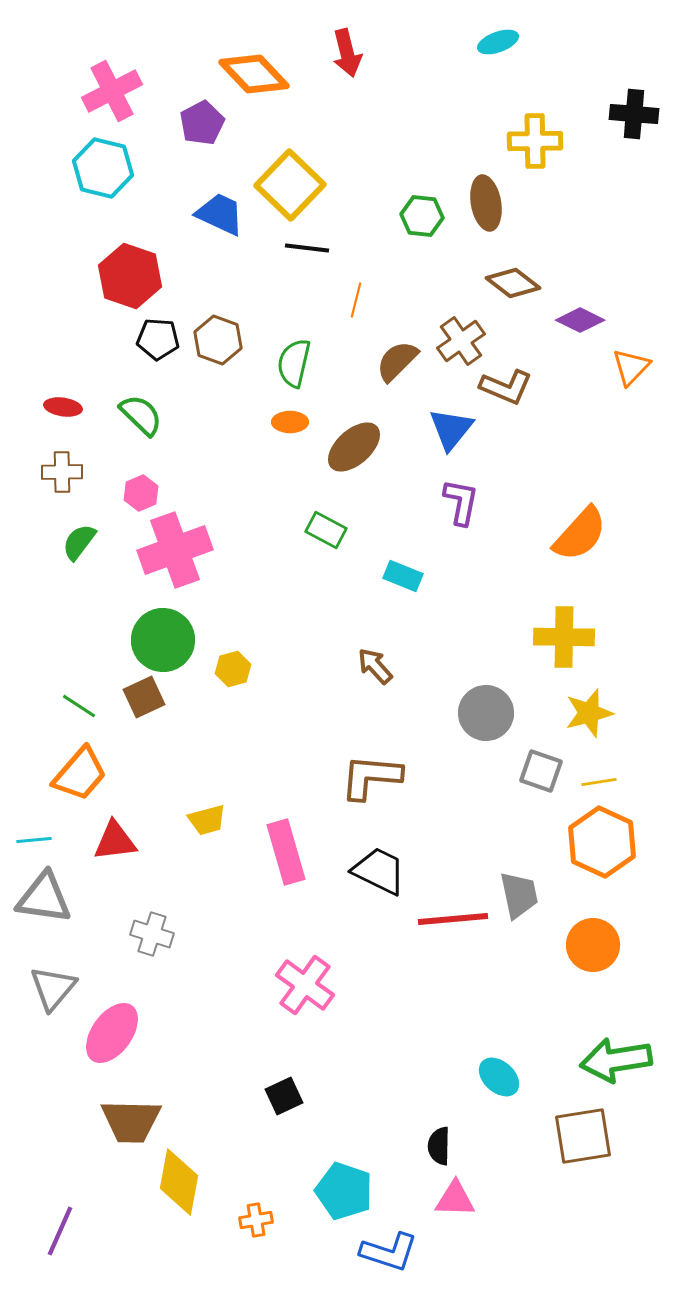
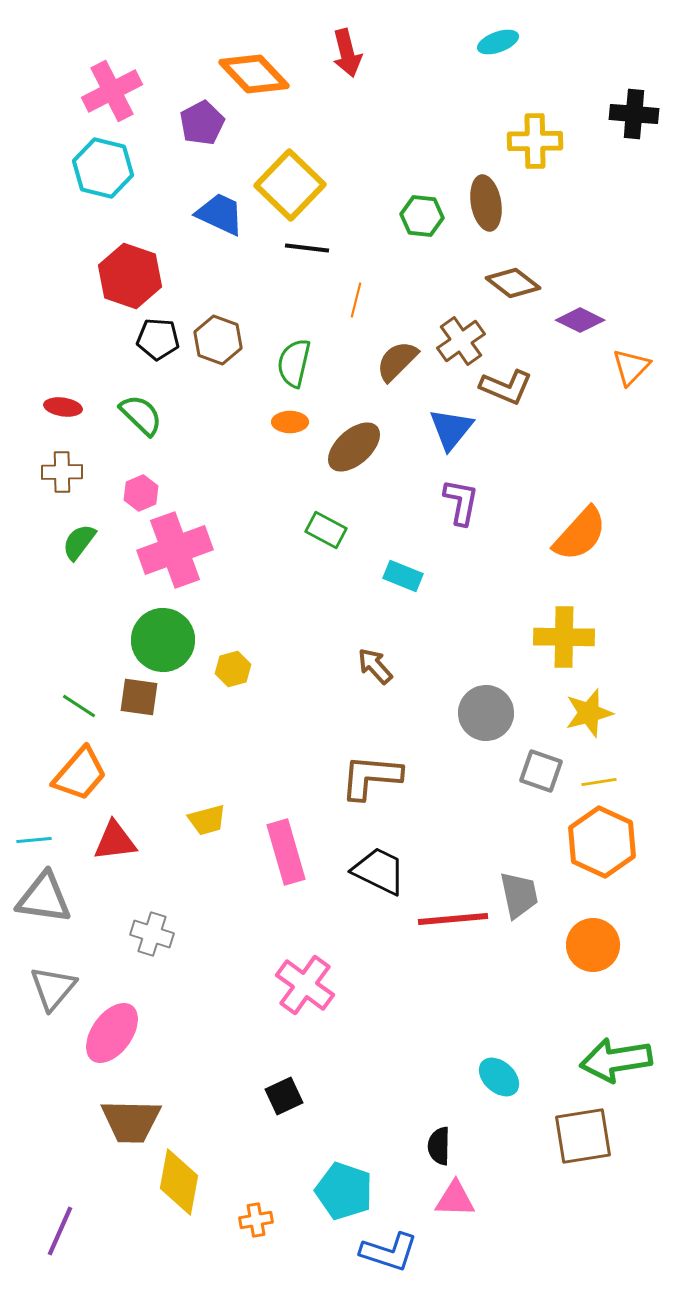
brown square at (144, 697): moved 5 px left; rotated 33 degrees clockwise
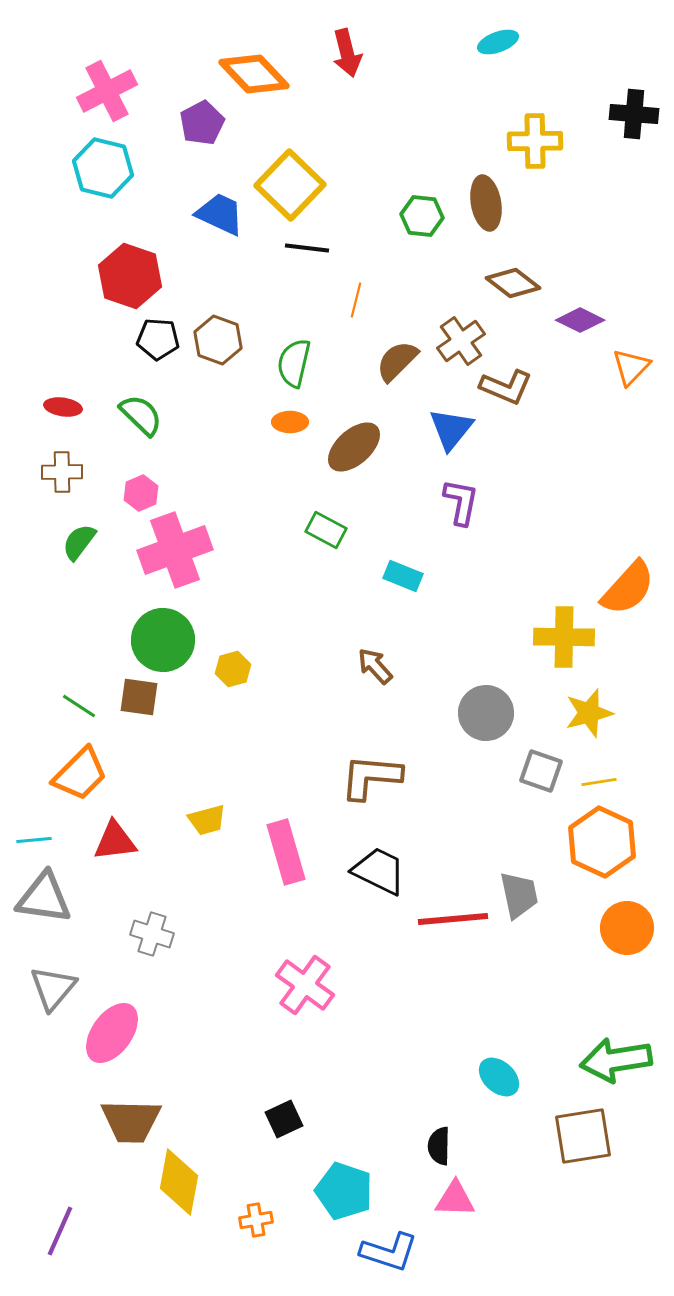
pink cross at (112, 91): moved 5 px left
orange semicircle at (580, 534): moved 48 px right, 54 px down
orange trapezoid at (80, 774): rotated 4 degrees clockwise
orange circle at (593, 945): moved 34 px right, 17 px up
black square at (284, 1096): moved 23 px down
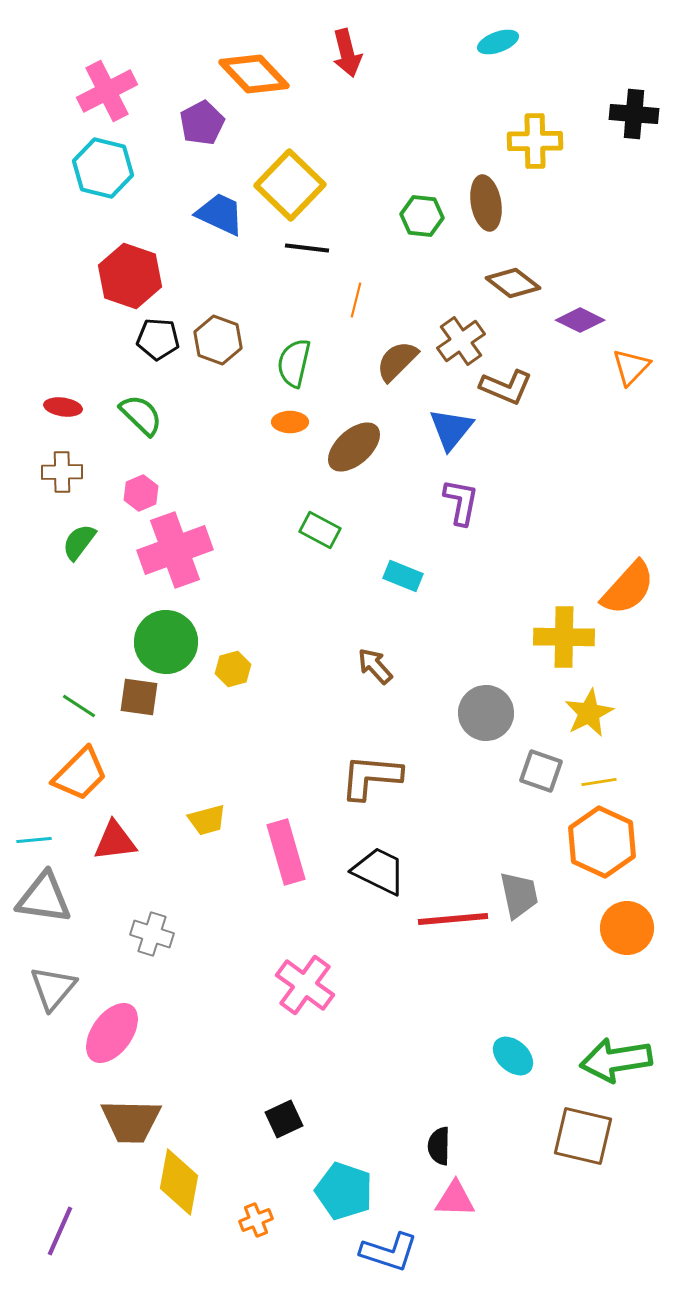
green rectangle at (326, 530): moved 6 px left
green circle at (163, 640): moved 3 px right, 2 px down
yellow star at (589, 713): rotated 12 degrees counterclockwise
cyan ellipse at (499, 1077): moved 14 px right, 21 px up
brown square at (583, 1136): rotated 22 degrees clockwise
orange cross at (256, 1220): rotated 12 degrees counterclockwise
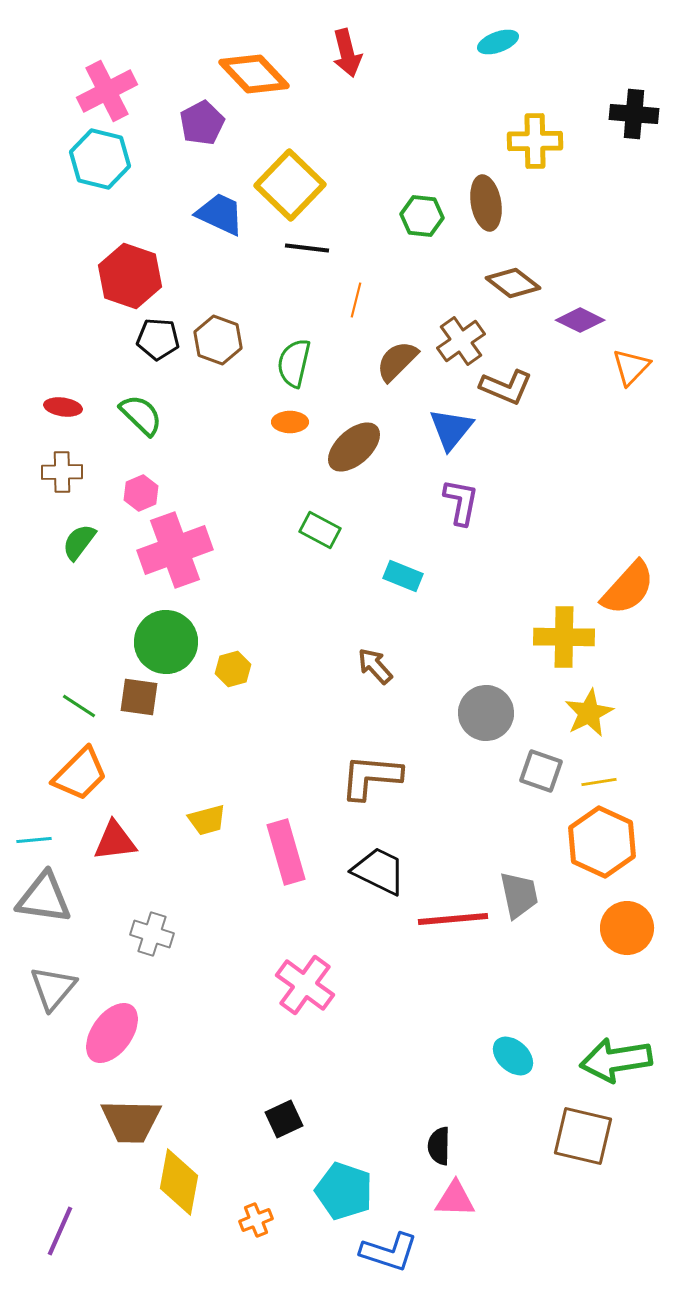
cyan hexagon at (103, 168): moved 3 px left, 9 px up
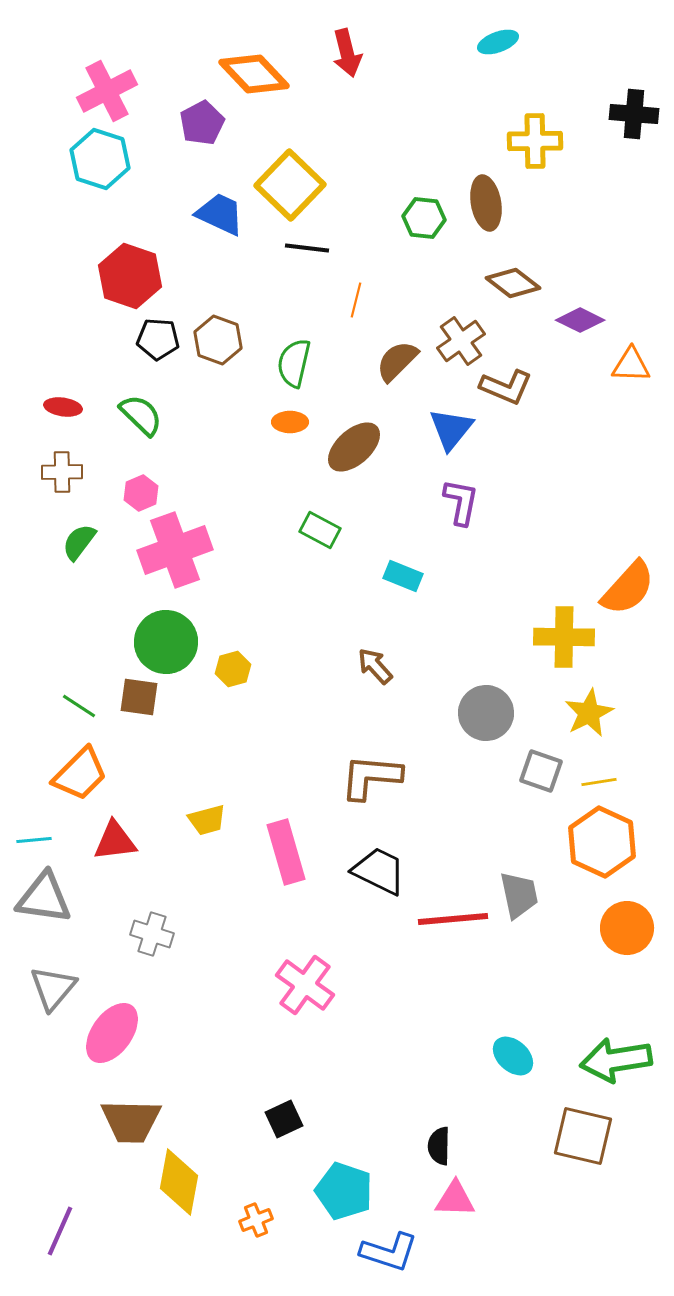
cyan hexagon at (100, 159): rotated 4 degrees clockwise
green hexagon at (422, 216): moved 2 px right, 2 px down
orange triangle at (631, 367): moved 2 px up; rotated 48 degrees clockwise
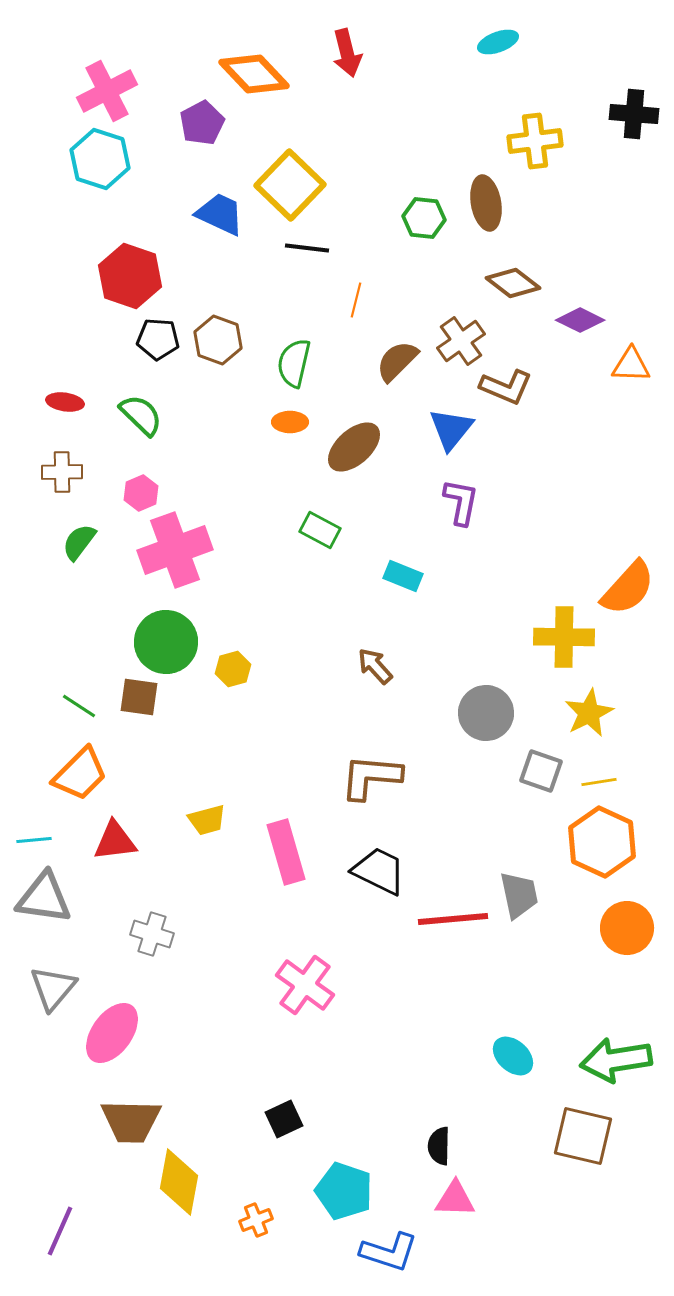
yellow cross at (535, 141): rotated 6 degrees counterclockwise
red ellipse at (63, 407): moved 2 px right, 5 px up
